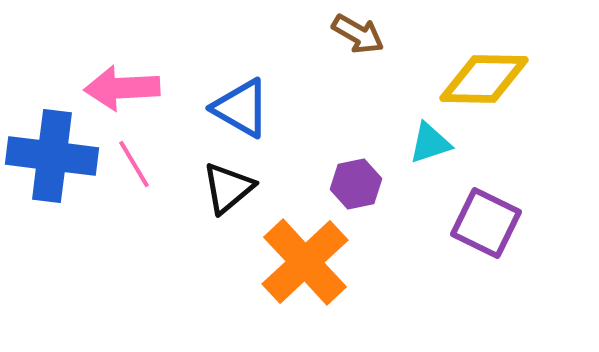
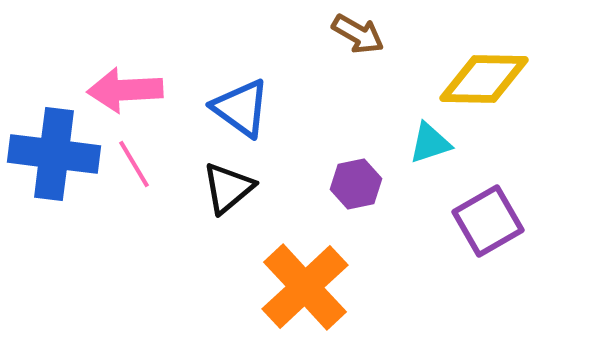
pink arrow: moved 3 px right, 2 px down
blue triangle: rotated 6 degrees clockwise
blue cross: moved 2 px right, 2 px up
purple square: moved 2 px right, 2 px up; rotated 34 degrees clockwise
orange cross: moved 25 px down
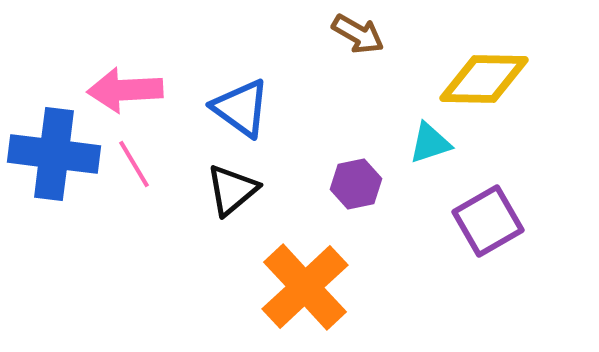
black triangle: moved 4 px right, 2 px down
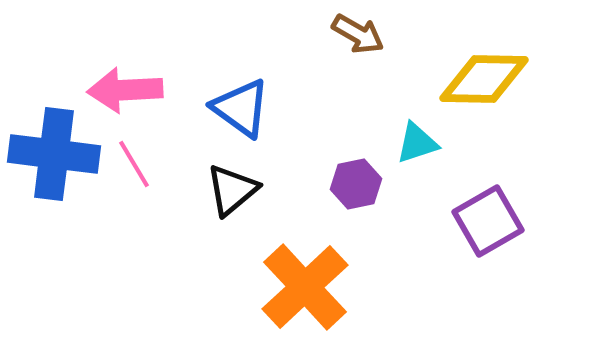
cyan triangle: moved 13 px left
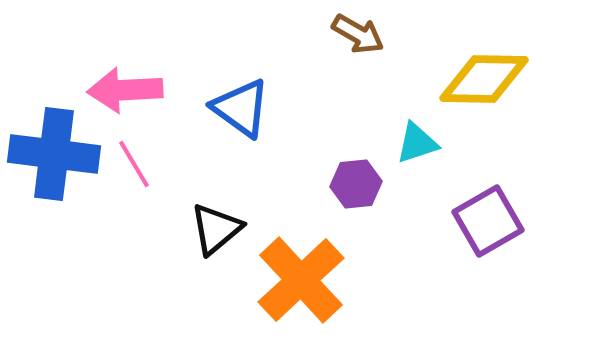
purple hexagon: rotated 6 degrees clockwise
black triangle: moved 16 px left, 39 px down
orange cross: moved 4 px left, 7 px up
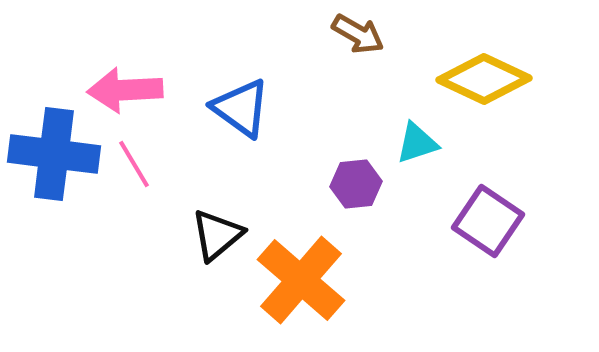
yellow diamond: rotated 24 degrees clockwise
purple square: rotated 26 degrees counterclockwise
black triangle: moved 1 px right, 6 px down
orange cross: rotated 6 degrees counterclockwise
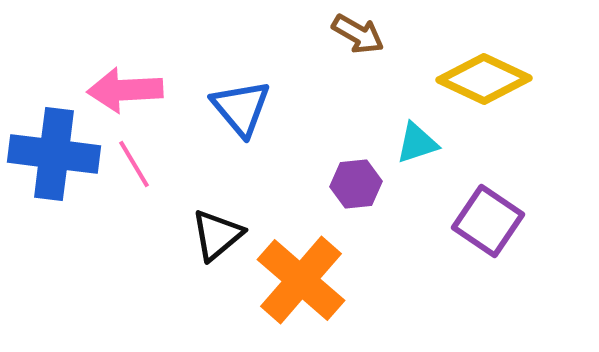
blue triangle: rotated 14 degrees clockwise
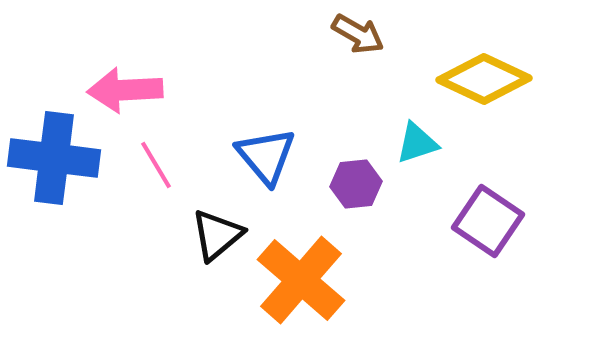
blue triangle: moved 25 px right, 48 px down
blue cross: moved 4 px down
pink line: moved 22 px right, 1 px down
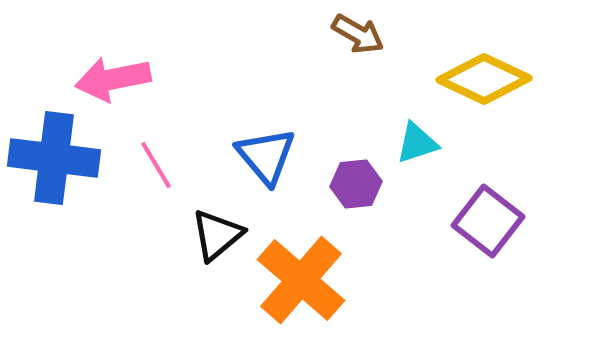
pink arrow: moved 12 px left, 11 px up; rotated 8 degrees counterclockwise
purple square: rotated 4 degrees clockwise
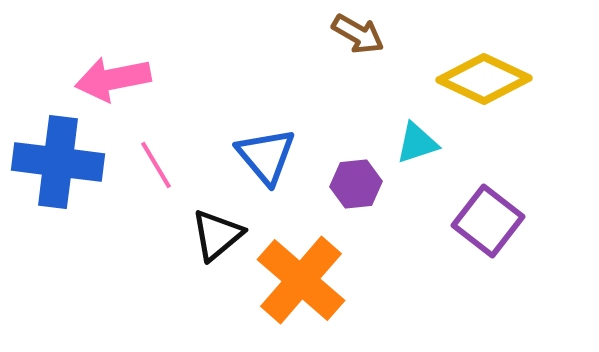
blue cross: moved 4 px right, 4 px down
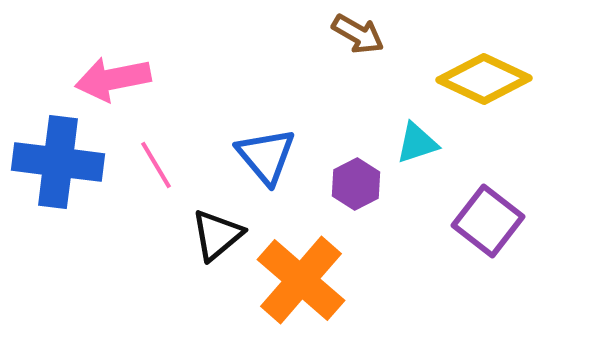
purple hexagon: rotated 21 degrees counterclockwise
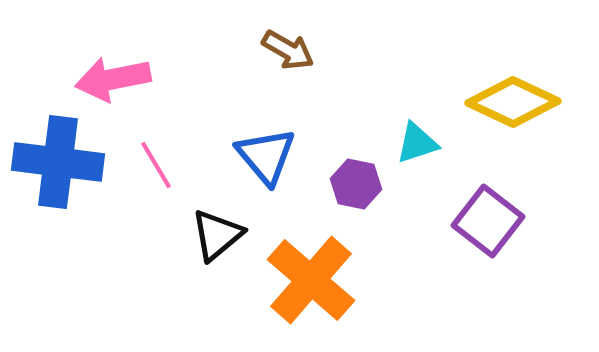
brown arrow: moved 70 px left, 16 px down
yellow diamond: moved 29 px right, 23 px down
purple hexagon: rotated 21 degrees counterclockwise
orange cross: moved 10 px right
